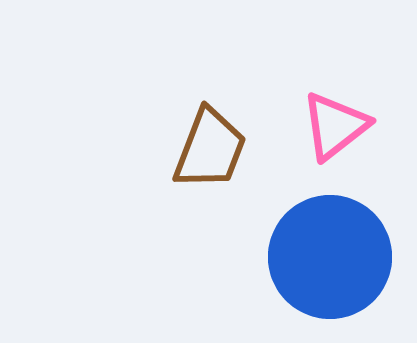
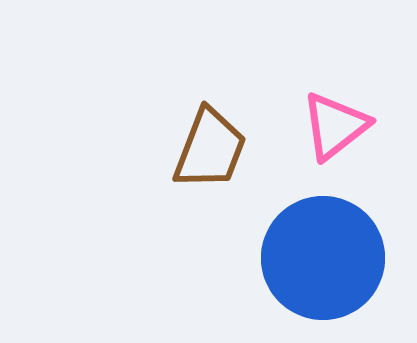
blue circle: moved 7 px left, 1 px down
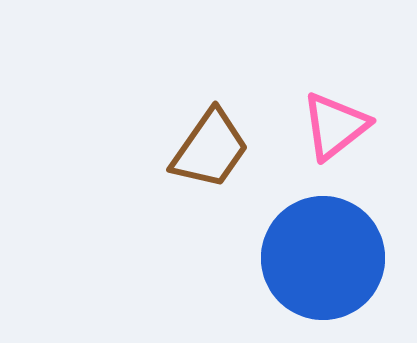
brown trapezoid: rotated 14 degrees clockwise
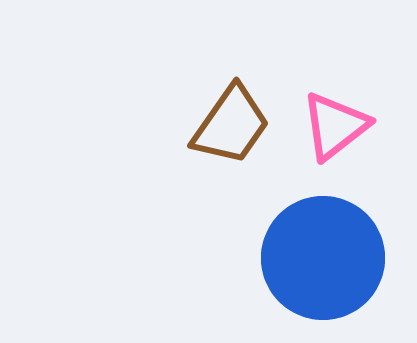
brown trapezoid: moved 21 px right, 24 px up
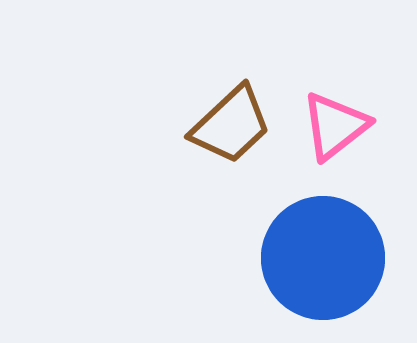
brown trapezoid: rotated 12 degrees clockwise
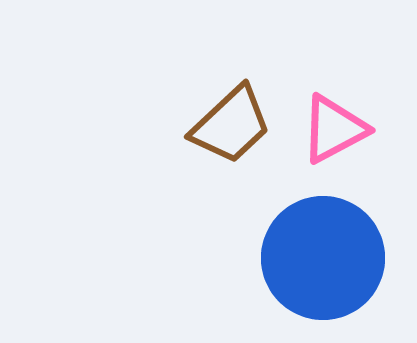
pink triangle: moved 1 px left, 3 px down; rotated 10 degrees clockwise
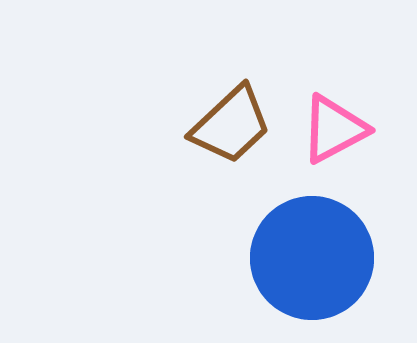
blue circle: moved 11 px left
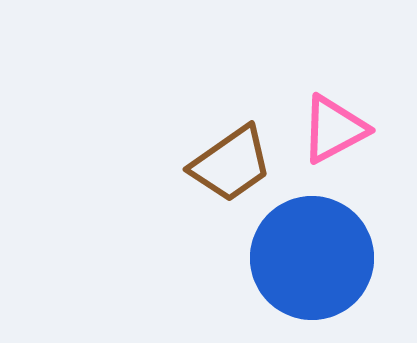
brown trapezoid: moved 39 px down; rotated 8 degrees clockwise
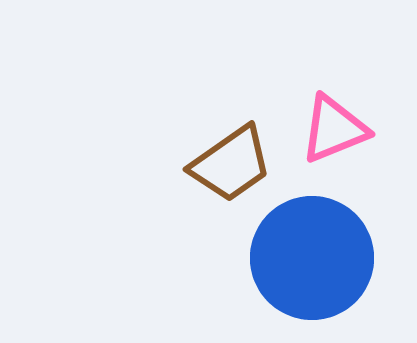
pink triangle: rotated 6 degrees clockwise
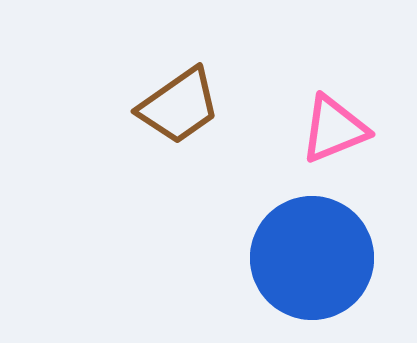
brown trapezoid: moved 52 px left, 58 px up
